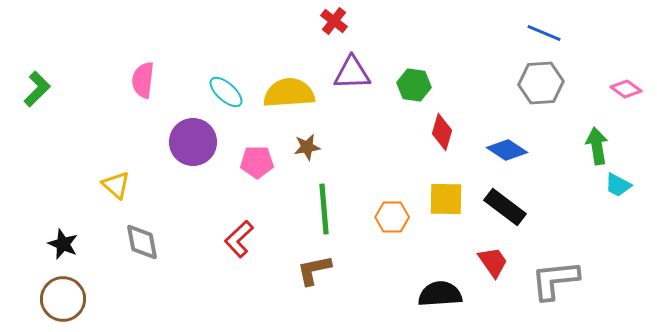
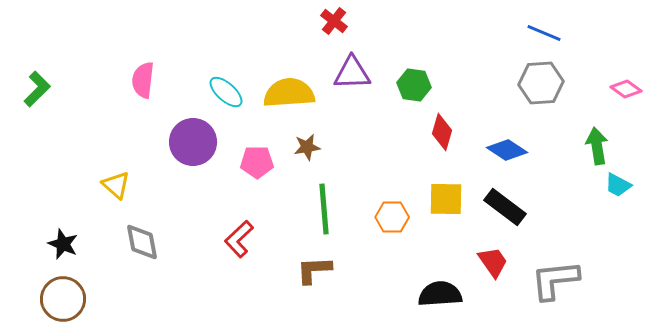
brown L-shape: rotated 9 degrees clockwise
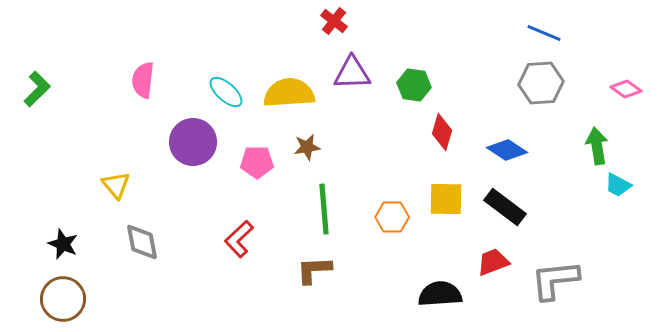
yellow triangle: rotated 8 degrees clockwise
red trapezoid: rotated 76 degrees counterclockwise
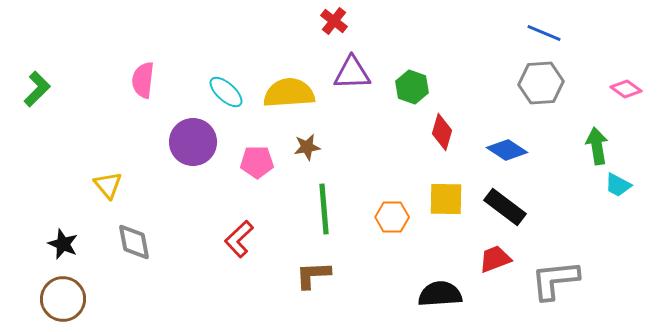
green hexagon: moved 2 px left, 2 px down; rotated 12 degrees clockwise
yellow triangle: moved 8 px left
gray diamond: moved 8 px left
red trapezoid: moved 2 px right, 3 px up
brown L-shape: moved 1 px left, 5 px down
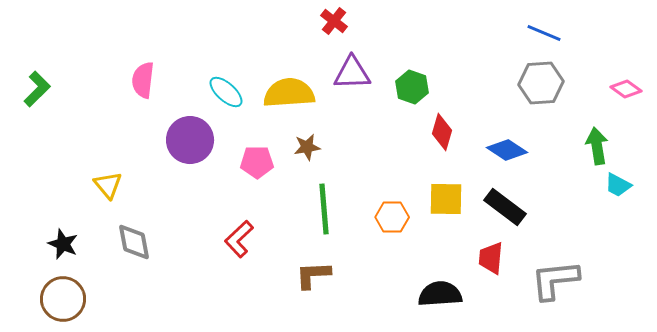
purple circle: moved 3 px left, 2 px up
red trapezoid: moved 4 px left, 1 px up; rotated 64 degrees counterclockwise
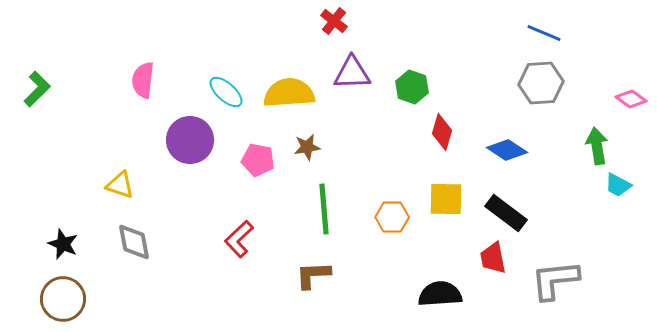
pink diamond: moved 5 px right, 10 px down
pink pentagon: moved 1 px right, 2 px up; rotated 12 degrees clockwise
yellow triangle: moved 12 px right; rotated 32 degrees counterclockwise
black rectangle: moved 1 px right, 6 px down
red trapezoid: moved 2 px right; rotated 16 degrees counterclockwise
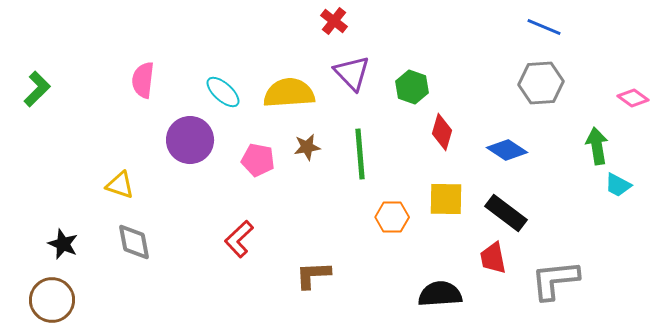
blue line: moved 6 px up
purple triangle: rotated 48 degrees clockwise
cyan ellipse: moved 3 px left
pink diamond: moved 2 px right, 1 px up
green line: moved 36 px right, 55 px up
brown circle: moved 11 px left, 1 px down
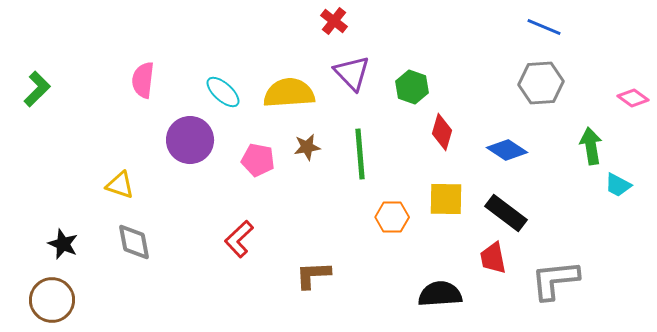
green arrow: moved 6 px left
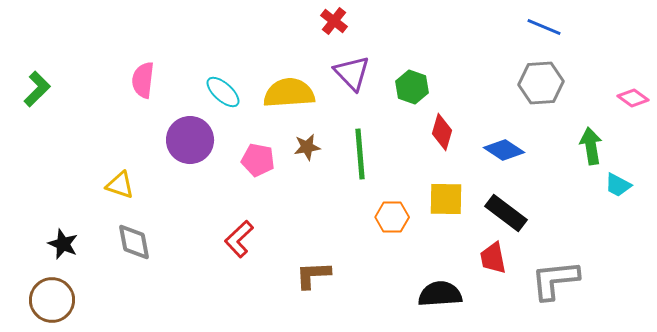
blue diamond: moved 3 px left
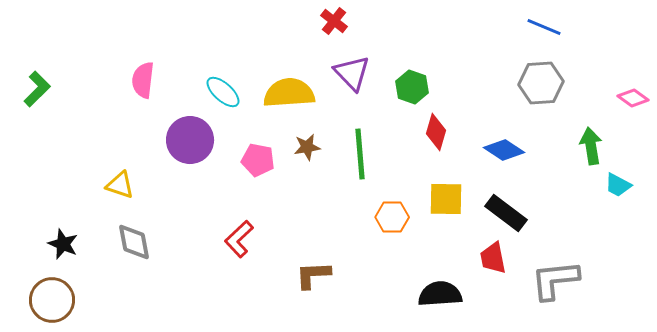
red diamond: moved 6 px left
